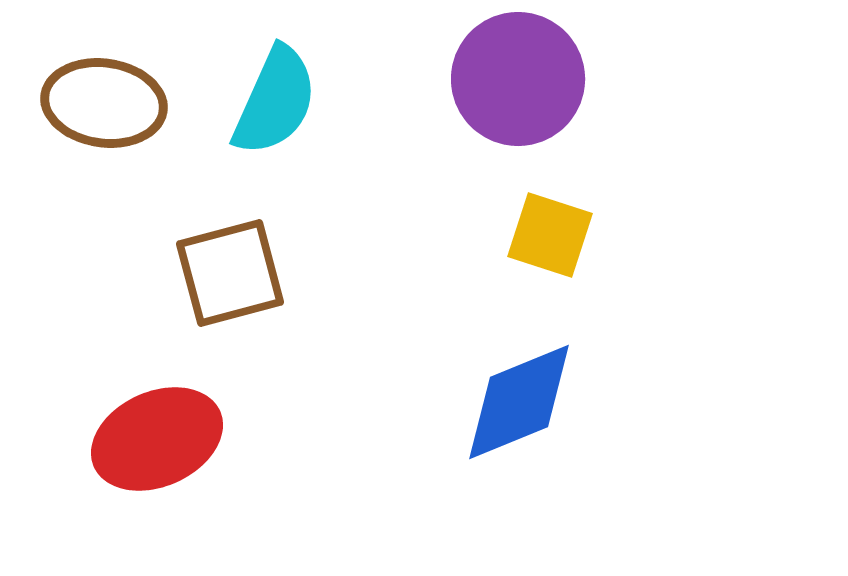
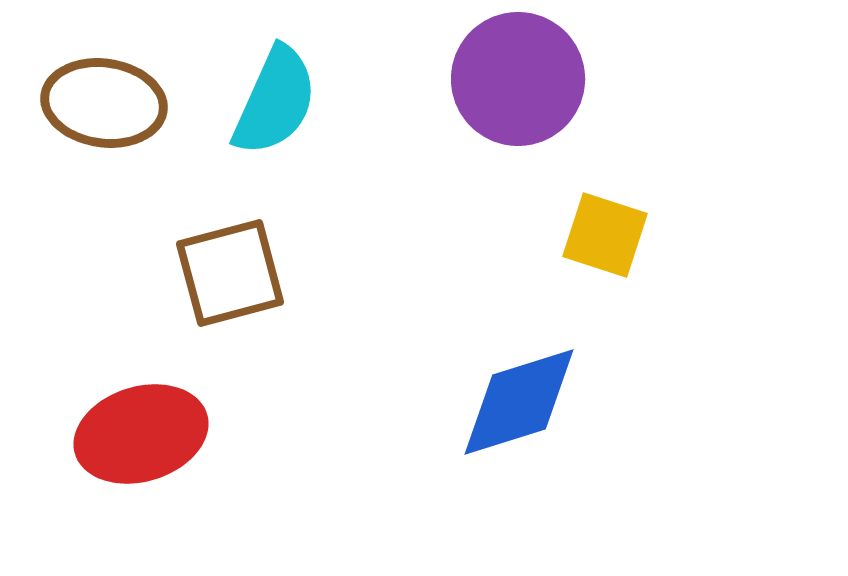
yellow square: moved 55 px right
blue diamond: rotated 5 degrees clockwise
red ellipse: moved 16 px left, 5 px up; rotated 7 degrees clockwise
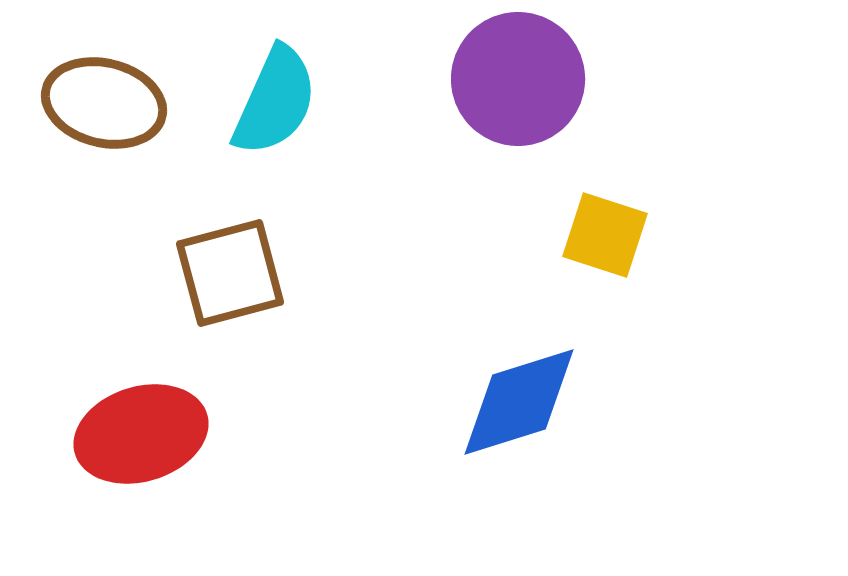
brown ellipse: rotated 6 degrees clockwise
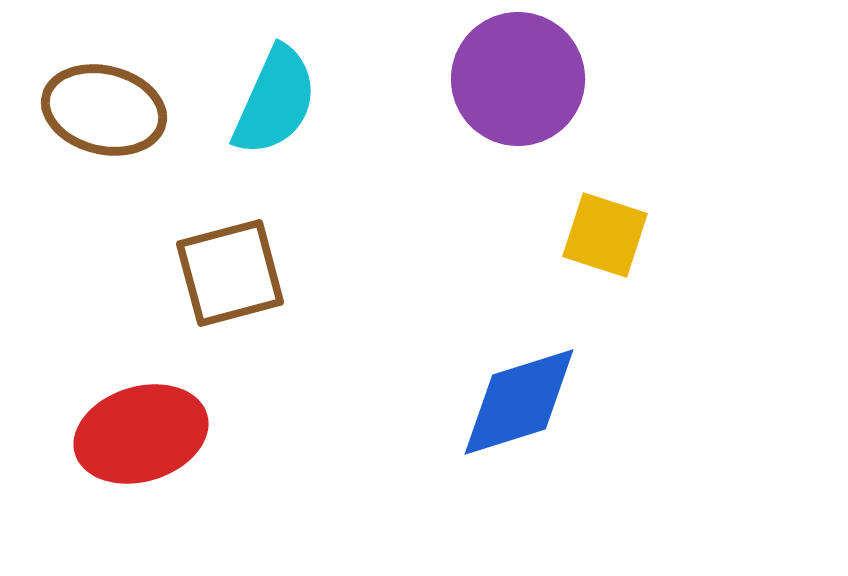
brown ellipse: moved 7 px down
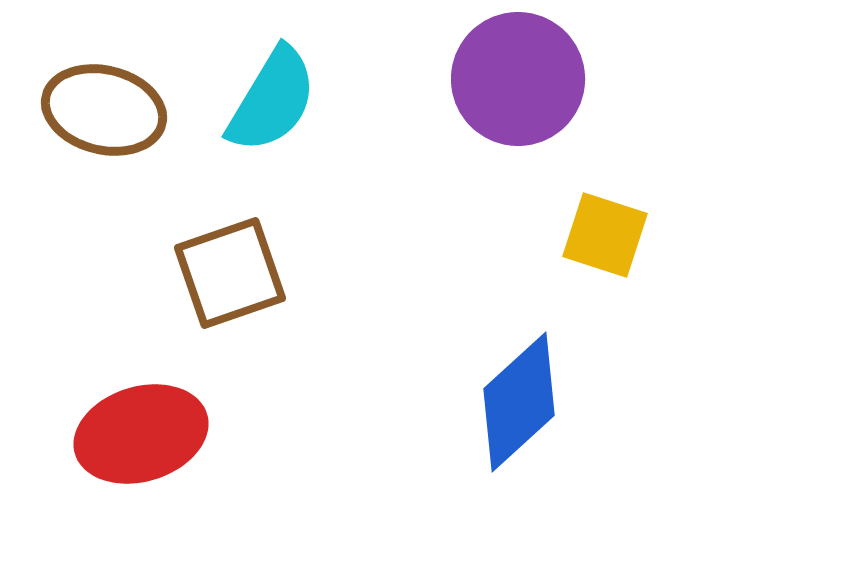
cyan semicircle: moved 3 px left, 1 px up; rotated 7 degrees clockwise
brown square: rotated 4 degrees counterclockwise
blue diamond: rotated 25 degrees counterclockwise
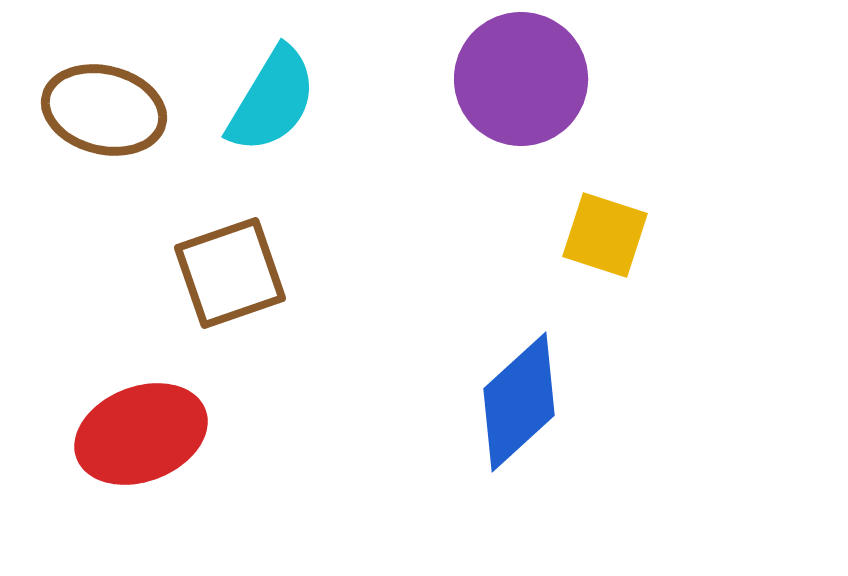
purple circle: moved 3 px right
red ellipse: rotated 4 degrees counterclockwise
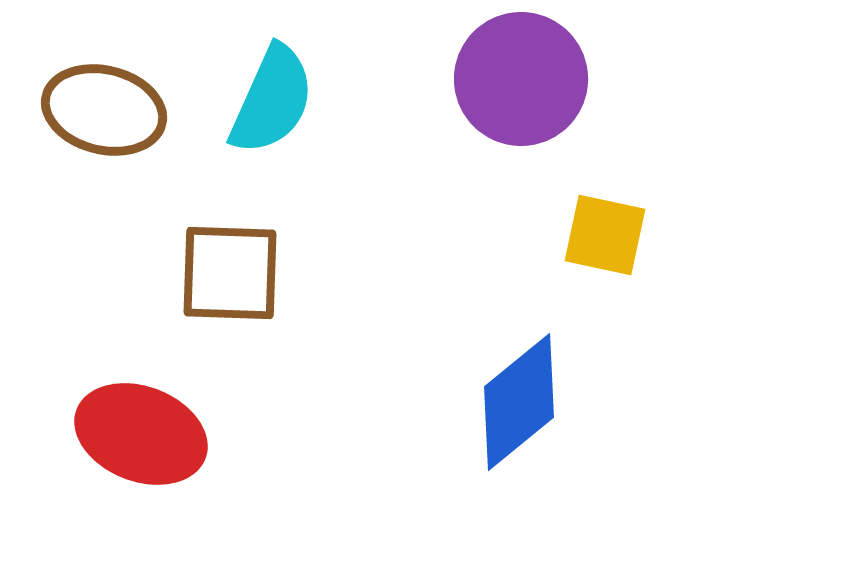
cyan semicircle: rotated 7 degrees counterclockwise
yellow square: rotated 6 degrees counterclockwise
brown square: rotated 21 degrees clockwise
blue diamond: rotated 3 degrees clockwise
red ellipse: rotated 42 degrees clockwise
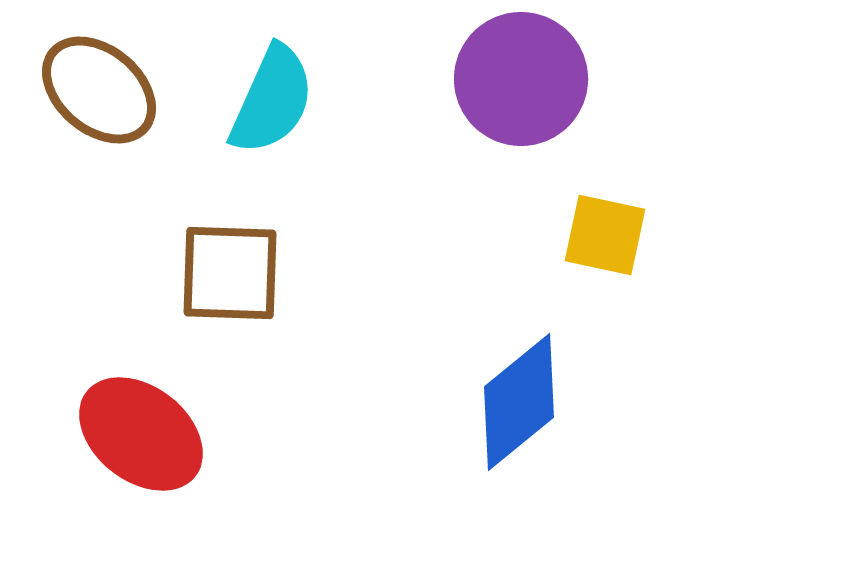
brown ellipse: moved 5 px left, 20 px up; rotated 26 degrees clockwise
red ellipse: rotated 17 degrees clockwise
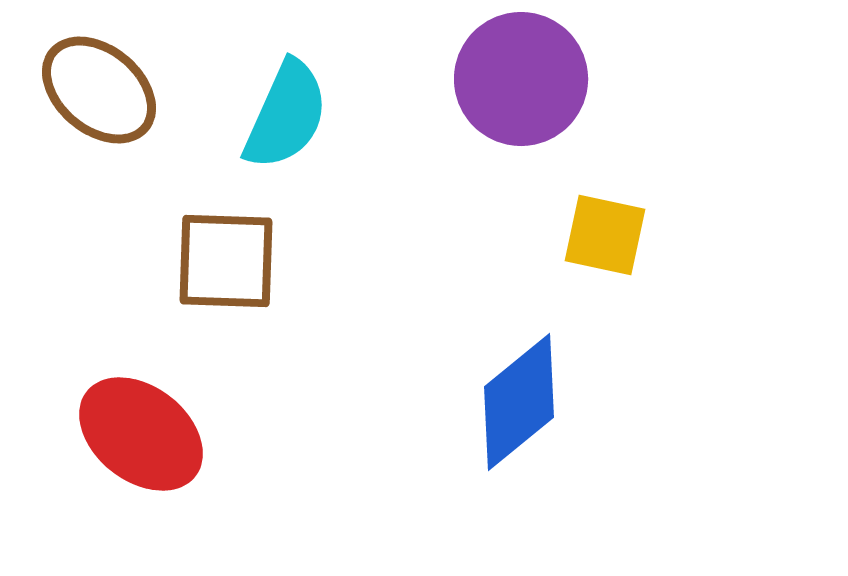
cyan semicircle: moved 14 px right, 15 px down
brown square: moved 4 px left, 12 px up
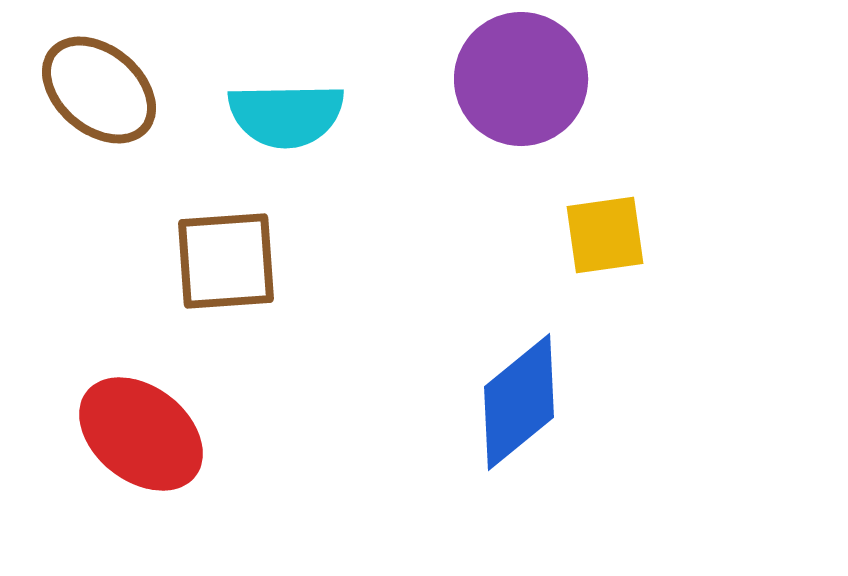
cyan semicircle: rotated 65 degrees clockwise
yellow square: rotated 20 degrees counterclockwise
brown square: rotated 6 degrees counterclockwise
